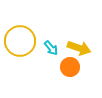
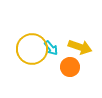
yellow circle: moved 12 px right, 8 px down
yellow arrow: moved 1 px right, 1 px up
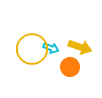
cyan arrow: rotated 28 degrees counterclockwise
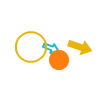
yellow circle: moved 1 px left, 2 px up
orange circle: moved 11 px left, 7 px up
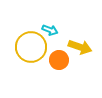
cyan arrow: moved 1 px left, 18 px up
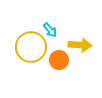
cyan arrow: rotated 28 degrees clockwise
yellow arrow: moved 2 px up; rotated 15 degrees counterclockwise
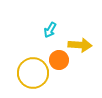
cyan arrow: rotated 70 degrees clockwise
yellow circle: moved 2 px right, 26 px down
